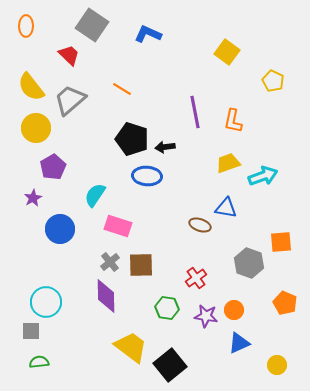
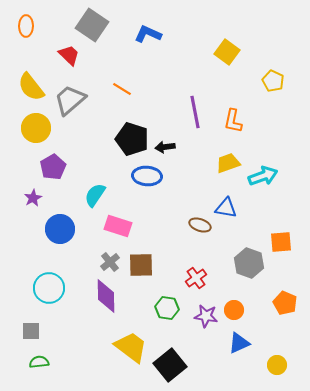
cyan circle at (46, 302): moved 3 px right, 14 px up
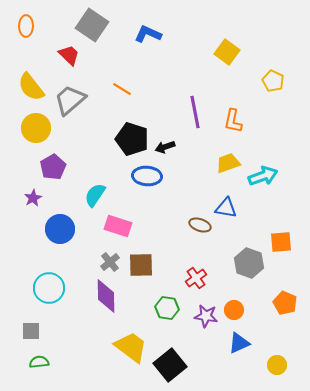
black arrow at (165, 147): rotated 12 degrees counterclockwise
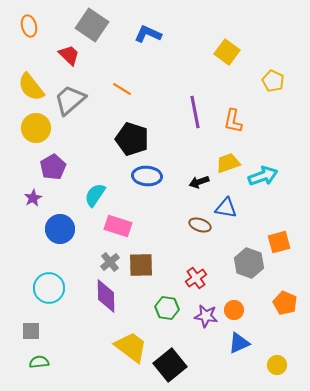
orange ellipse at (26, 26): moved 3 px right; rotated 15 degrees counterclockwise
black arrow at (165, 147): moved 34 px right, 35 px down
orange square at (281, 242): moved 2 px left; rotated 10 degrees counterclockwise
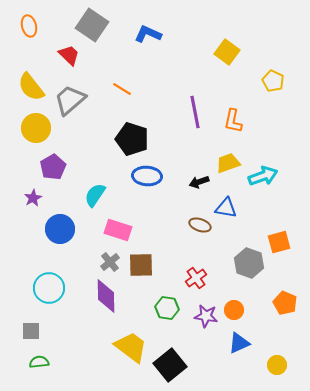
pink rectangle at (118, 226): moved 4 px down
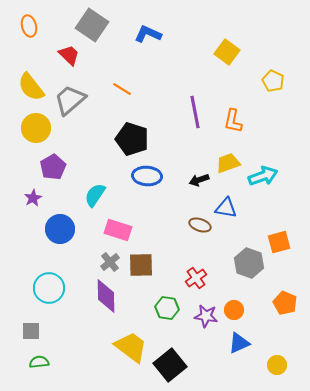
black arrow at (199, 182): moved 2 px up
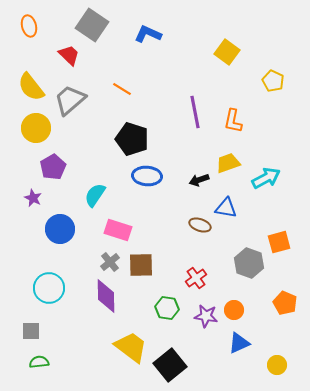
cyan arrow at (263, 176): moved 3 px right, 2 px down; rotated 8 degrees counterclockwise
purple star at (33, 198): rotated 18 degrees counterclockwise
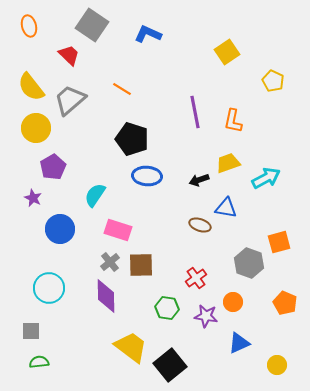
yellow square at (227, 52): rotated 20 degrees clockwise
orange circle at (234, 310): moved 1 px left, 8 px up
